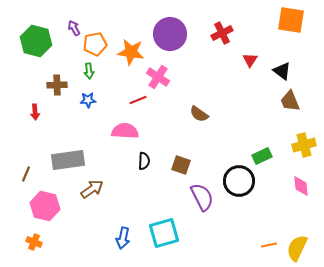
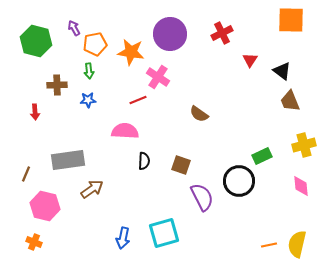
orange square: rotated 8 degrees counterclockwise
yellow semicircle: moved 4 px up; rotated 12 degrees counterclockwise
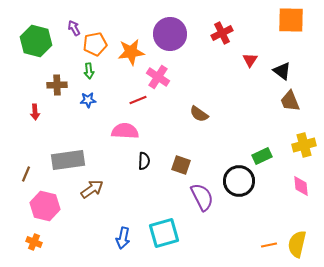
orange star: rotated 16 degrees counterclockwise
